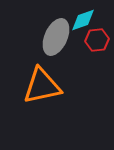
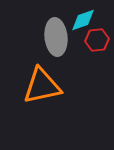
gray ellipse: rotated 30 degrees counterclockwise
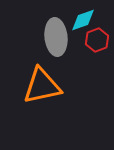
red hexagon: rotated 15 degrees counterclockwise
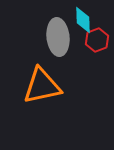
cyan diamond: rotated 72 degrees counterclockwise
gray ellipse: moved 2 px right
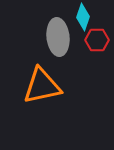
cyan diamond: moved 3 px up; rotated 20 degrees clockwise
red hexagon: rotated 20 degrees clockwise
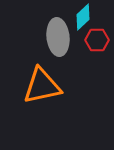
cyan diamond: rotated 28 degrees clockwise
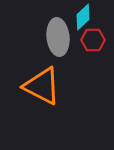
red hexagon: moved 4 px left
orange triangle: rotated 39 degrees clockwise
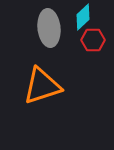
gray ellipse: moved 9 px left, 9 px up
orange triangle: rotated 45 degrees counterclockwise
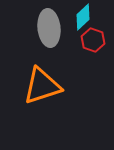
red hexagon: rotated 20 degrees clockwise
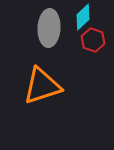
gray ellipse: rotated 9 degrees clockwise
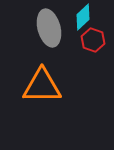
gray ellipse: rotated 18 degrees counterclockwise
orange triangle: rotated 18 degrees clockwise
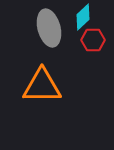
red hexagon: rotated 20 degrees counterclockwise
